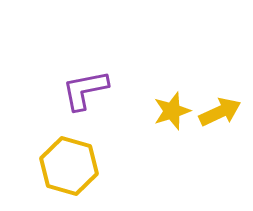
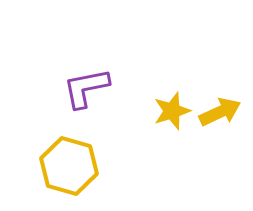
purple L-shape: moved 1 px right, 2 px up
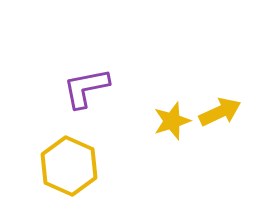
yellow star: moved 10 px down
yellow hexagon: rotated 8 degrees clockwise
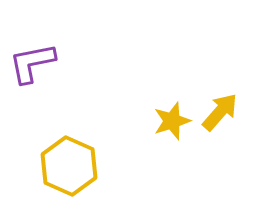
purple L-shape: moved 54 px left, 25 px up
yellow arrow: rotated 24 degrees counterclockwise
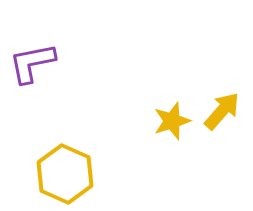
yellow arrow: moved 2 px right, 1 px up
yellow hexagon: moved 4 px left, 8 px down
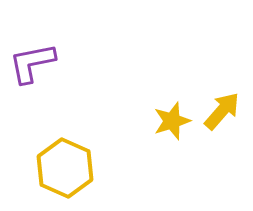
yellow hexagon: moved 6 px up
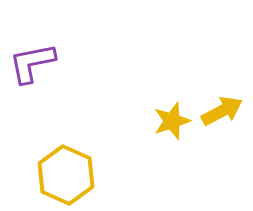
yellow arrow: rotated 21 degrees clockwise
yellow hexagon: moved 1 px right, 7 px down
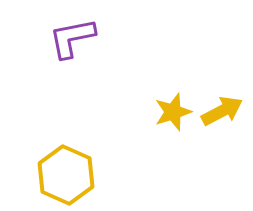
purple L-shape: moved 40 px right, 25 px up
yellow star: moved 1 px right, 9 px up
